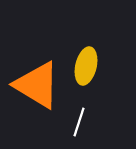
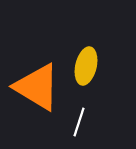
orange triangle: moved 2 px down
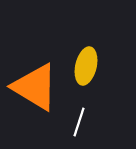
orange triangle: moved 2 px left
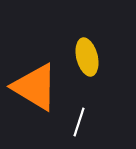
yellow ellipse: moved 1 px right, 9 px up; rotated 27 degrees counterclockwise
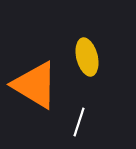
orange triangle: moved 2 px up
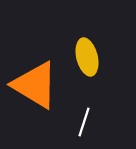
white line: moved 5 px right
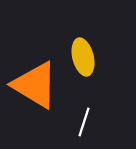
yellow ellipse: moved 4 px left
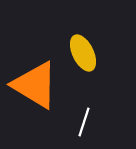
yellow ellipse: moved 4 px up; rotated 12 degrees counterclockwise
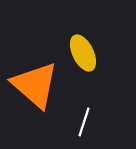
orange triangle: rotated 10 degrees clockwise
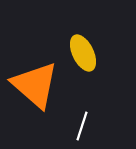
white line: moved 2 px left, 4 px down
